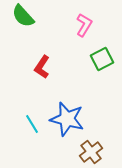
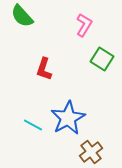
green semicircle: moved 1 px left
green square: rotated 30 degrees counterclockwise
red L-shape: moved 2 px right, 2 px down; rotated 15 degrees counterclockwise
blue star: moved 1 px right, 1 px up; rotated 28 degrees clockwise
cyan line: moved 1 px right, 1 px down; rotated 30 degrees counterclockwise
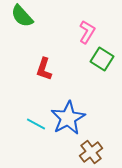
pink L-shape: moved 3 px right, 7 px down
cyan line: moved 3 px right, 1 px up
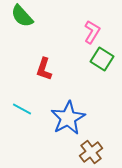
pink L-shape: moved 5 px right
cyan line: moved 14 px left, 15 px up
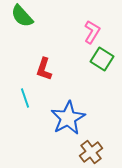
cyan line: moved 3 px right, 11 px up; rotated 42 degrees clockwise
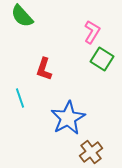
cyan line: moved 5 px left
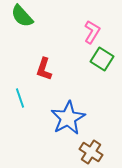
brown cross: rotated 20 degrees counterclockwise
